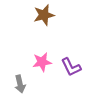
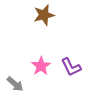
pink star: moved 1 px left, 4 px down; rotated 24 degrees counterclockwise
gray arrow: moved 5 px left; rotated 36 degrees counterclockwise
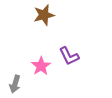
purple L-shape: moved 2 px left, 11 px up
gray arrow: rotated 66 degrees clockwise
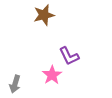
pink star: moved 11 px right, 9 px down
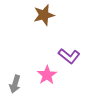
purple L-shape: rotated 25 degrees counterclockwise
pink star: moved 5 px left
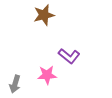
pink star: rotated 30 degrees clockwise
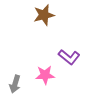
purple L-shape: moved 1 px down
pink star: moved 2 px left
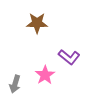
brown star: moved 7 px left, 8 px down; rotated 15 degrees clockwise
pink star: rotated 30 degrees counterclockwise
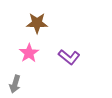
pink star: moved 16 px left, 22 px up
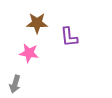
pink star: rotated 30 degrees counterclockwise
purple L-shape: moved 20 px up; rotated 45 degrees clockwise
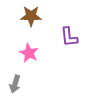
brown star: moved 6 px left, 7 px up
pink star: rotated 18 degrees clockwise
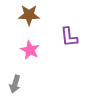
brown star: moved 2 px left, 1 px up
pink star: moved 1 px right, 3 px up
